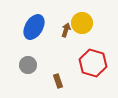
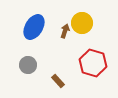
brown arrow: moved 1 px left, 1 px down
brown rectangle: rotated 24 degrees counterclockwise
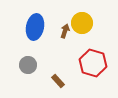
blue ellipse: moved 1 px right; rotated 20 degrees counterclockwise
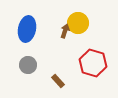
yellow circle: moved 4 px left
blue ellipse: moved 8 px left, 2 px down
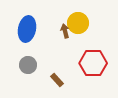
brown arrow: rotated 32 degrees counterclockwise
red hexagon: rotated 16 degrees counterclockwise
brown rectangle: moved 1 px left, 1 px up
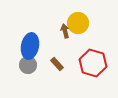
blue ellipse: moved 3 px right, 17 px down
red hexagon: rotated 16 degrees clockwise
brown rectangle: moved 16 px up
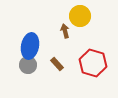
yellow circle: moved 2 px right, 7 px up
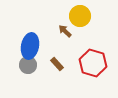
brown arrow: rotated 32 degrees counterclockwise
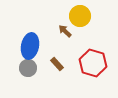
gray circle: moved 3 px down
